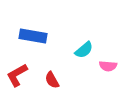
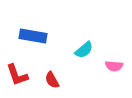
pink semicircle: moved 6 px right
red L-shape: rotated 80 degrees counterclockwise
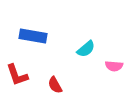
cyan semicircle: moved 2 px right, 1 px up
red semicircle: moved 3 px right, 5 px down
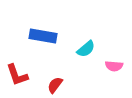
blue rectangle: moved 10 px right
red semicircle: rotated 66 degrees clockwise
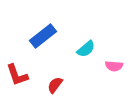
blue rectangle: rotated 48 degrees counterclockwise
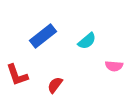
cyan semicircle: moved 1 px right, 8 px up
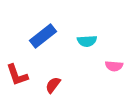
cyan semicircle: rotated 36 degrees clockwise
red semicircle: moved 2 px left
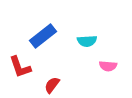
pink semicircle: moved 6 px left
red L-shape: moved 3 px right, 8 px up
red semicircle: moved 1 px left
